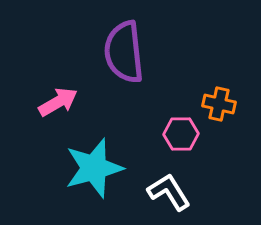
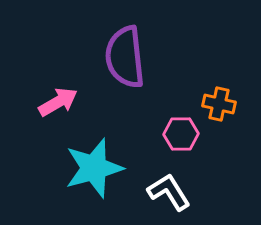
purple semicircle: moved 1 px right, 5 px down
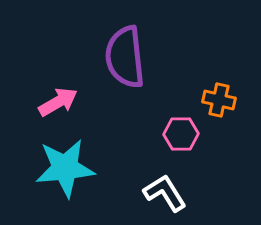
orange cross: moved 4 px up
cyan star: moved 29 px left; rotated 10 degrees clockwise
white L-shape: moved 4 px left, 1 px down
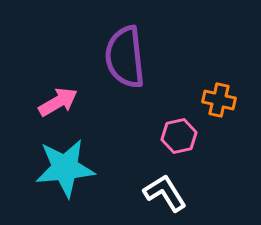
pink hexagon: moved 2 px left, 2 px down; rotated 12 degrees counterclockwise
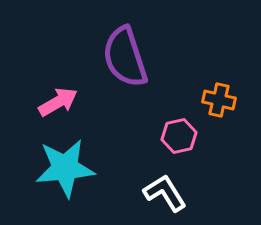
purple semicircle: rotated 12 degrees counterclockwise
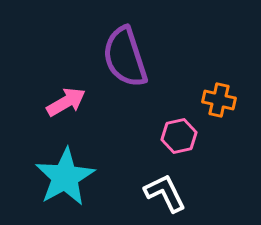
pink arrow: moved 8 px right
cyan star: moved 9 px down; rotated 24 degrees counterclockwise
white L-shape: rotated 6 degrees clockwise
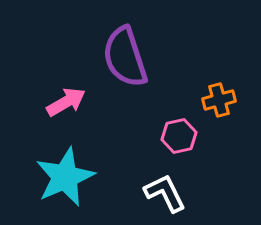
orange cross: rotated 28 degrees counterclockwise
cyan star: rotated 6 degrees clockwise
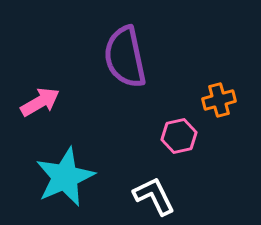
purple semicircle: rotated 6 degrees clockwise
pink arrow: moved 26 px left
white L-shape: moved 11 px left, 3 px down
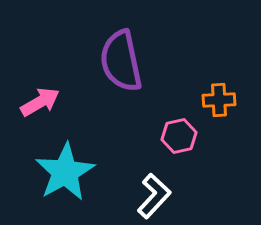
purple semicircle: moved 4 px left, 4 px down
orange cross: rotated 12 degrees clockwise
cyan star: moved 5 px up; rotated 6 degrees counterclockwise
white L-shape: rotated 69 degrees clockwise
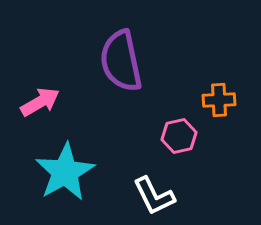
white L-shape: rotated 111 degrees clockwise
